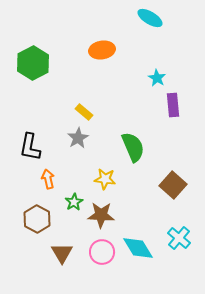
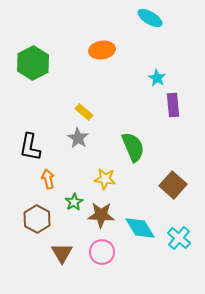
gray star: rotated 10 degrees counterclockwise
cyan diamond: moved 2 px right, 20 px up
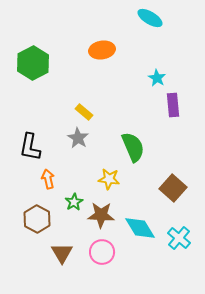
yellow star: moved 4 px right
brown square: moved 3 px down
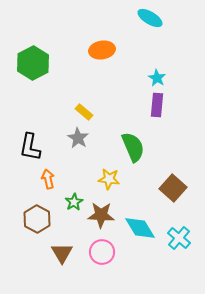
purple rectangle: moved 16 px left; rotated 10 degrees clockwise
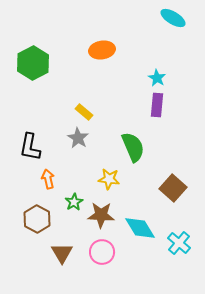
cyan ellipse: moved 23 px right
cyan cross: moved 5 px down
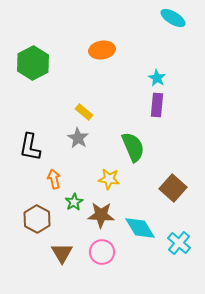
orange arrow: moved 6 px right
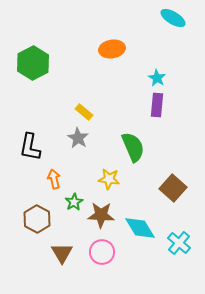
orange ellipse: moved 10 px right, 1 px up
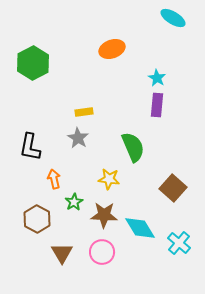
orange ellipse: rotated 10 degrees counterclockwise
yellow rectangle: rotated 48 degrees counterclockwise
brown star: moved 3 px right
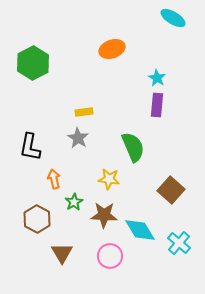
brown square: moved 2 px left, 2 px down
cyan diamond: moved 2 px down
pink circle: moved 8 px right, 4 px down
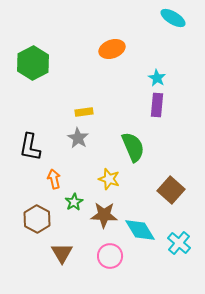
yellow star: rotated 10 degrees clockwise
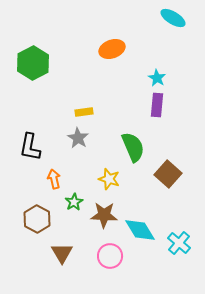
brown square: moved 3 px left, 16 px up
